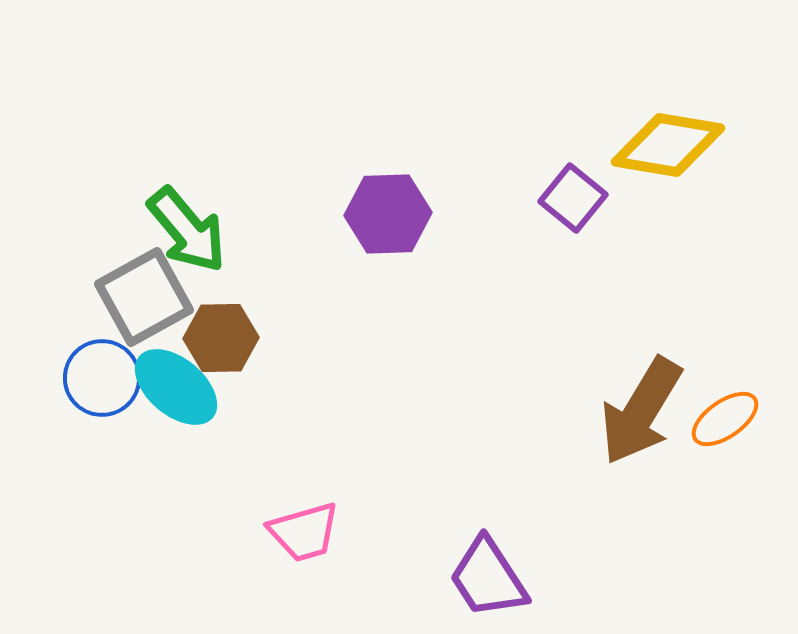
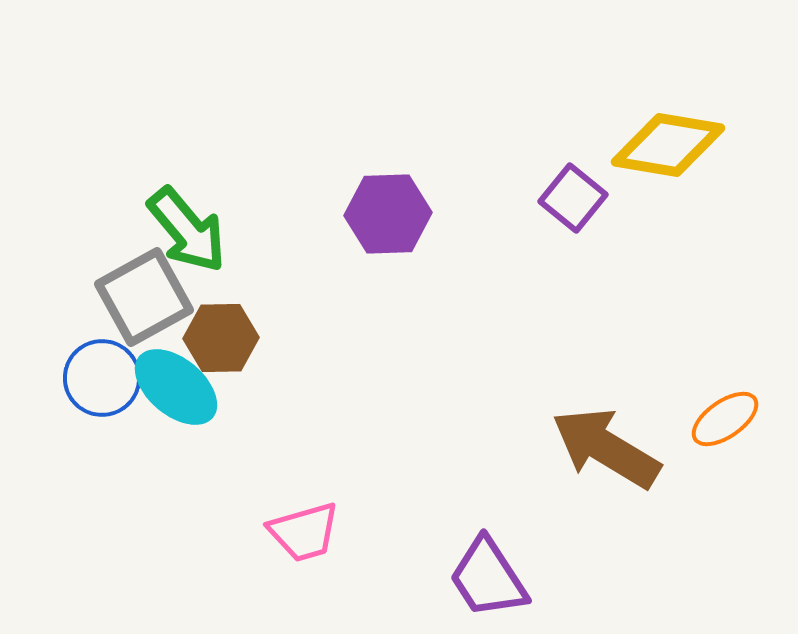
brown arrow: moved 35 px left, 37 px down; rotated 90 degrees clockwise
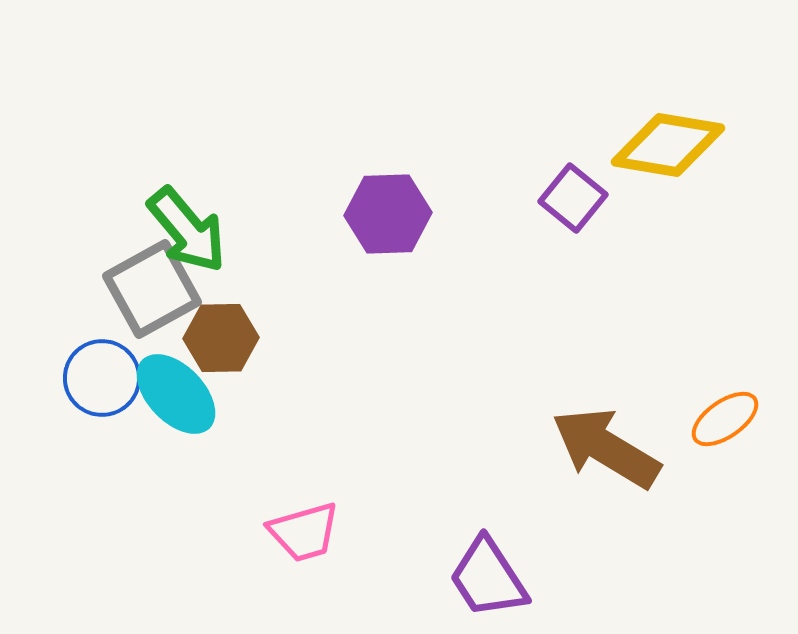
gray square: moved 8 px right, 8 px up
cyan ellipse: moved 7 px down; rotated 6 degrees clockwise
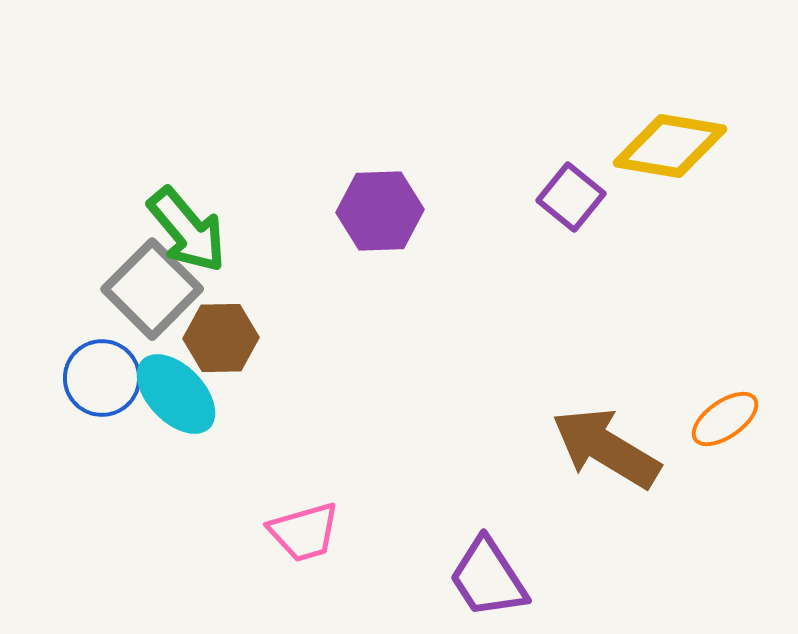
yellow diamond: moved 2 px right, 1 px down
purple square: moved 2 px left, 1 px up
purple hexagon: moved 8 px left, 3 px up
gray square: rotated 16 degrees counterclockwise
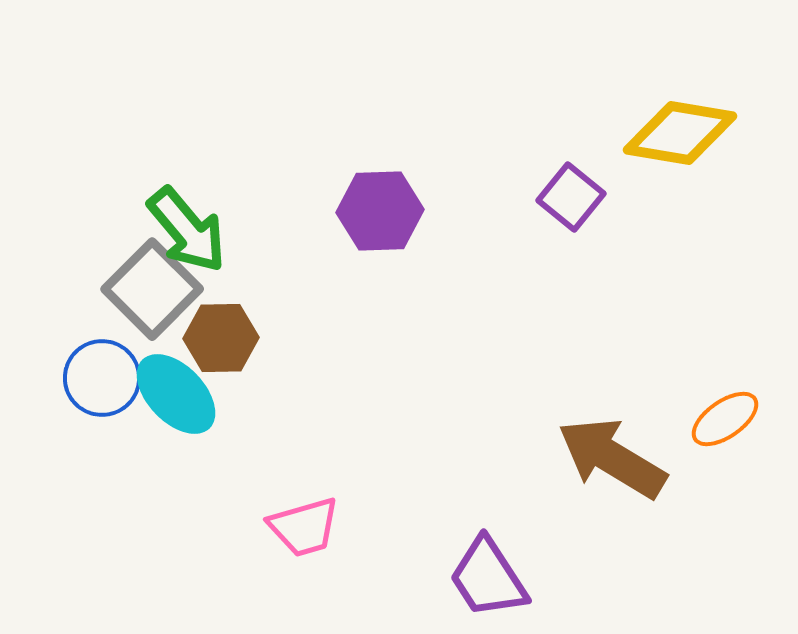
yellow diamond: moved 10 px right, 13 px up
brown arrow: moved 6 px right, 10 px down
pink trapezoid: moved 5 px up
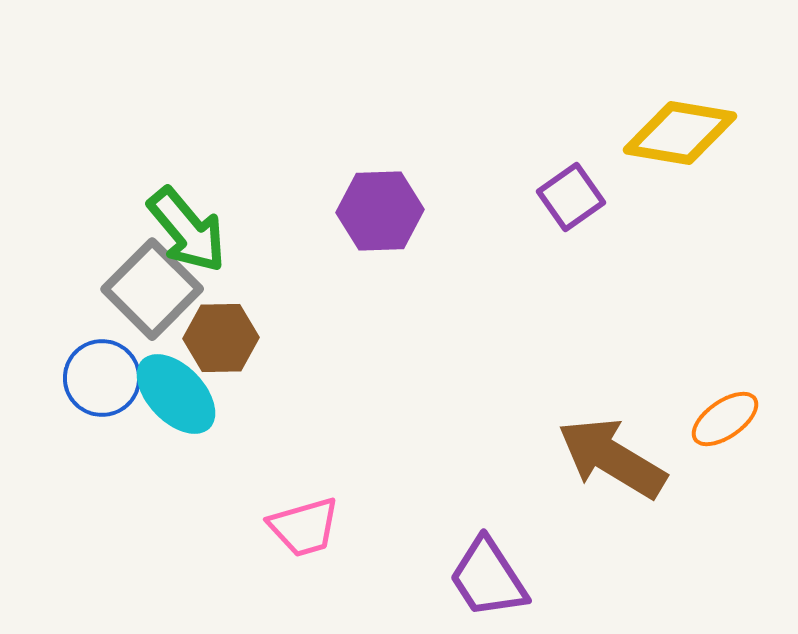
purple square: rotated 16 degrees clockwise
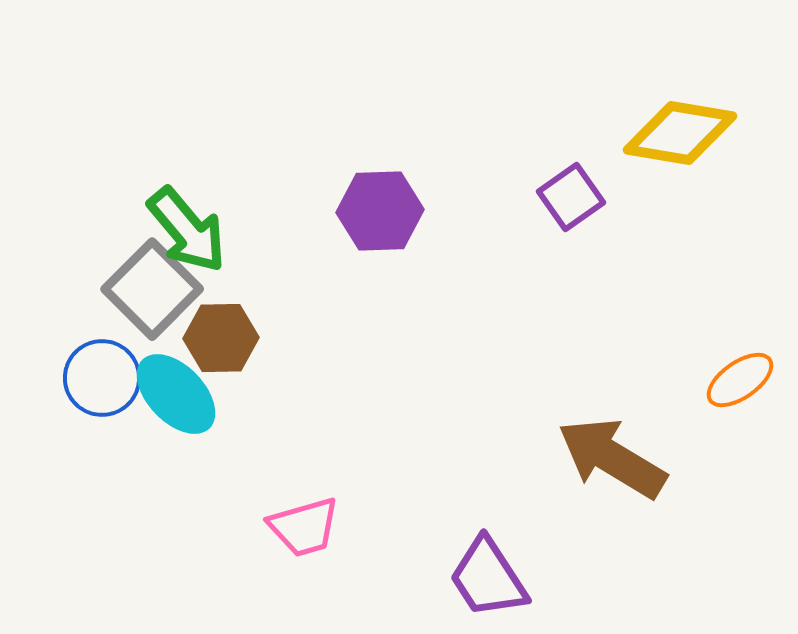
orange ellipse: moved 15 px right, 39 px up
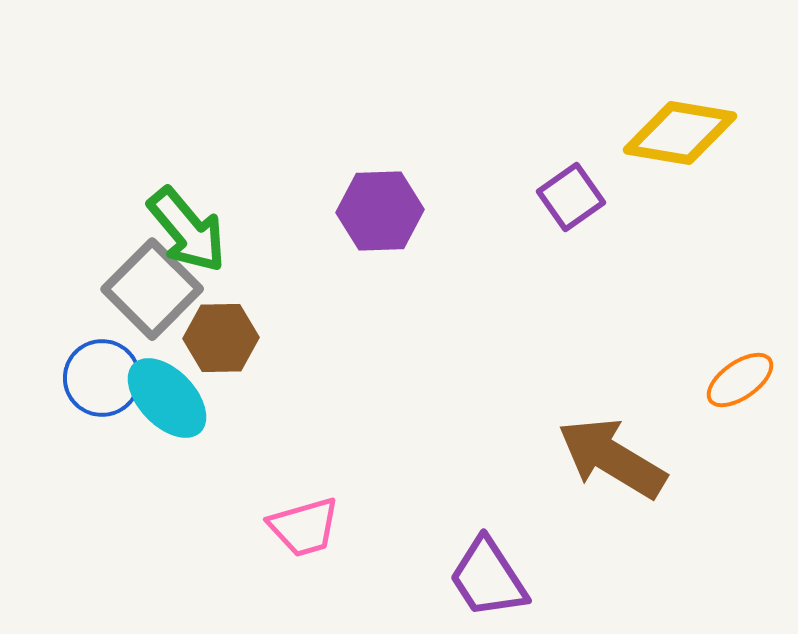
cyan ellipse: moved 9 px left, 4 px down
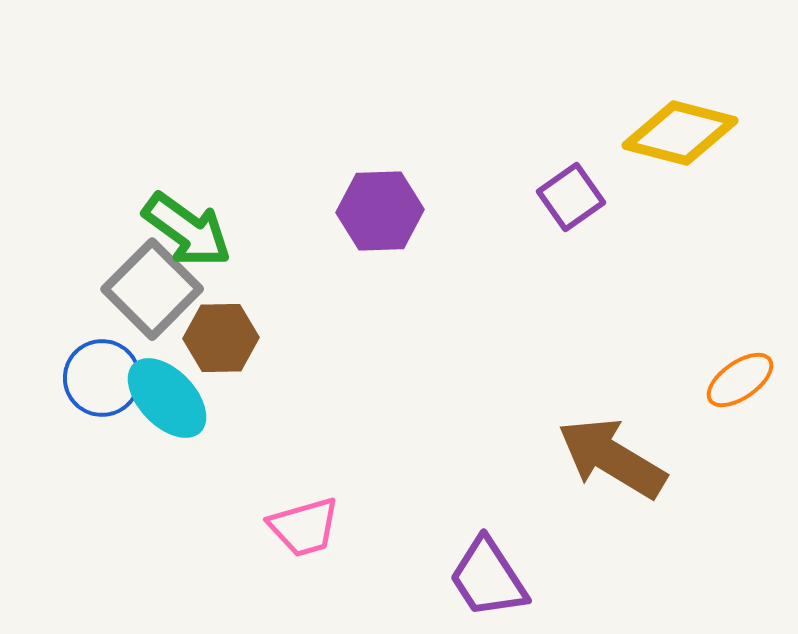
yellow diamond: rotated 5 degrees clockwise
green arrow: rotated 14 degrees counterclockwise
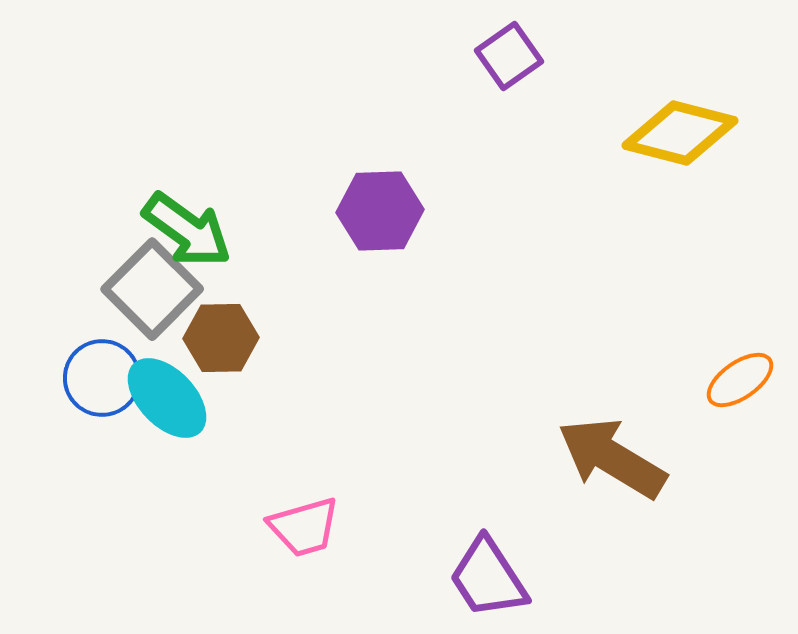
purple square: moved 62 px left, 141 px up
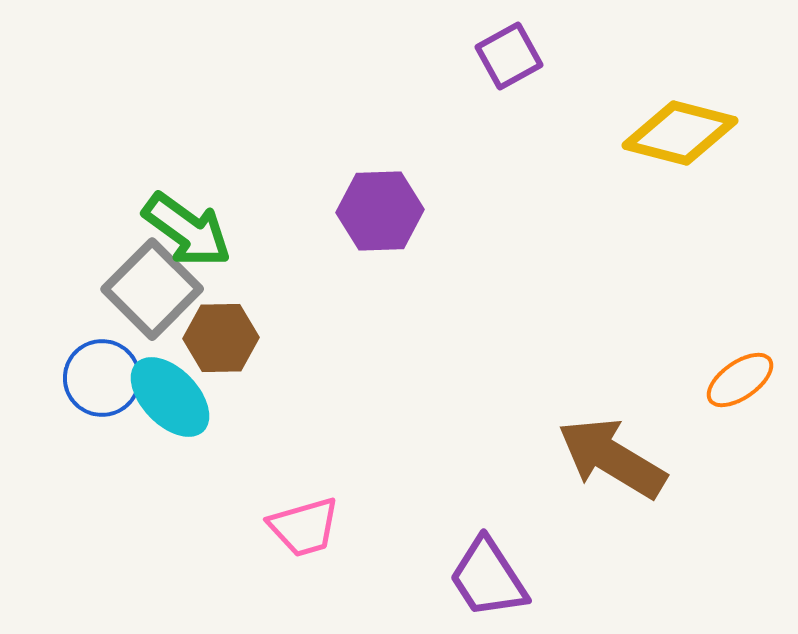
purple square: rotated 6 degrees clockwise
cyan ellipse: moved 3 px right, 1 px up
